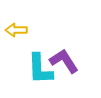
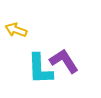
yellow arrow: rotated 20 degrees clockwise
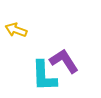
cyan L-shape: moved 4 px right, 7 px down
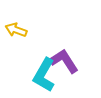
cyan L-shape: moved 1 px up; rotated 32 degrees clockwise
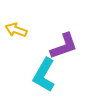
purple L-shape: moved 15 px up; rotated 104 degrees clockwise
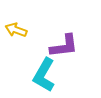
purple L-shape: rotated 12 degrees clockwise
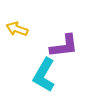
yellow arrow: moved 1 px right, 1 px up
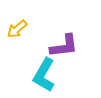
yellow arrow: rotated 60 degrees counterclockwise
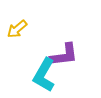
purple L-shape: moved 9 px down
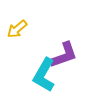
purple L-shape: rotated 12 degrees counterclockwise
